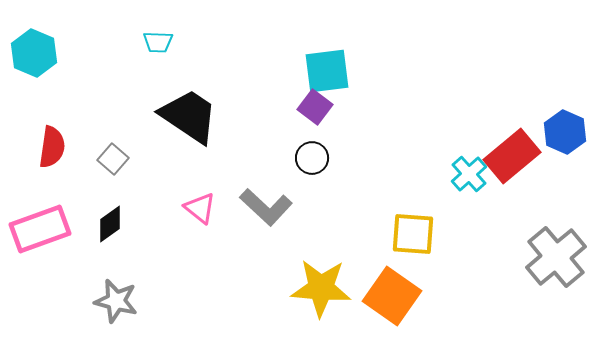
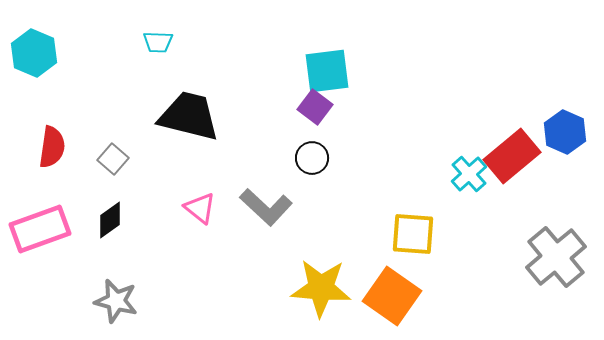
black trapezoid: rotated 20 degrees counterclockwise
black diamond: moved 4 px up
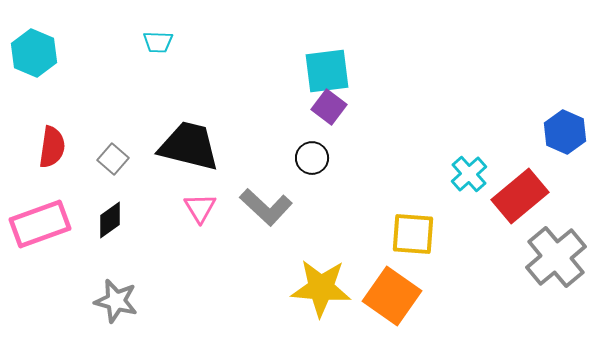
purple square: moved 14 px right
black trapezoid: moved 30 px down
red rectangle: moved 8 px right, 40 px down
pink triangle: rotated 20 degrees clockwise
pink rectangle: moved 5 px up
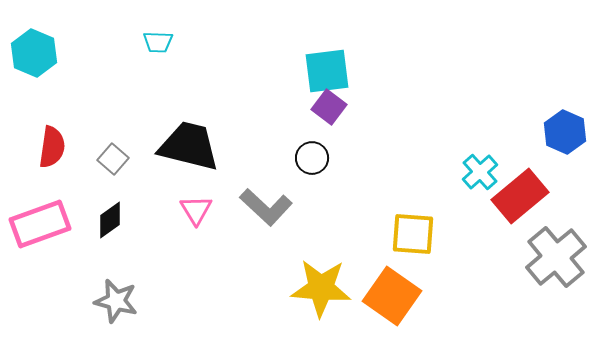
cyan cross: moved 11 px right, 2 px up
pink triangle: moved 4 px left, 2 px down
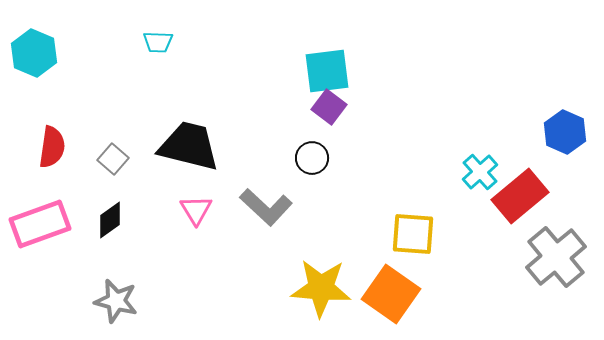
orange square: moved 1 px left, 2 px up
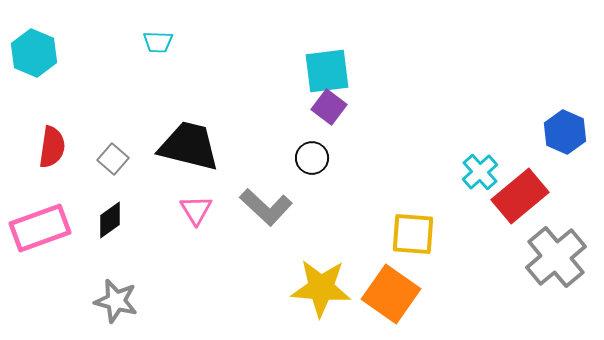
pink rectangle: moved 4 px down
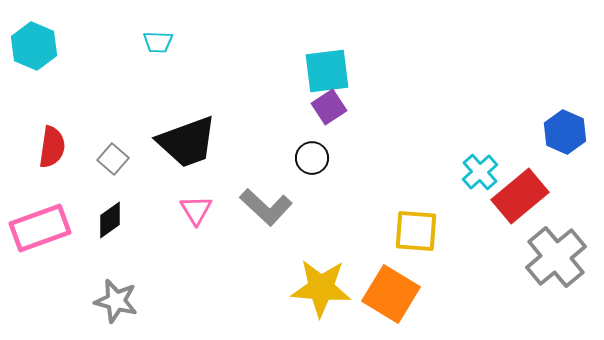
cyan hexagon: moved 7 px up
purple square: rotated 20 degrees clockwise
black trapezoid: moved 2 px left, 4 px up; rotated 146 degrees clockwise
yellow square: moved 3 px right, 3 px up
orange square: rotated 4 degrees counterclockwise
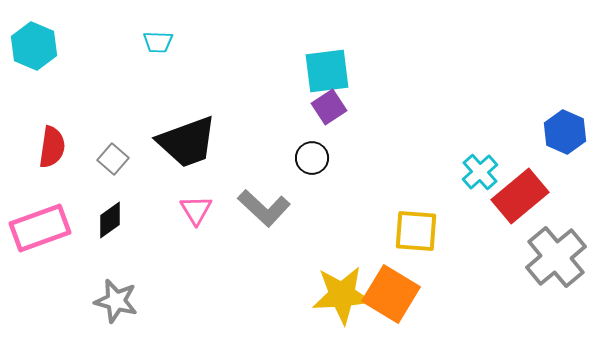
gray L-shape: moved 2 px left, 1 px down
yellow star: moved 21 px right, 7 px down; rotated 8 degrees counterclockwise
